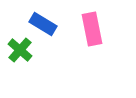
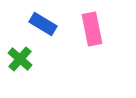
green cross: moved 9 px down
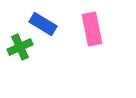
green cross: moved 12 px up; rotated 25 degrees clockwise
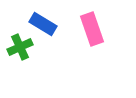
pink rectangle: rotated 8 degrees counterclockwise
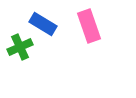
pink rectangle: moved 3 px left, 3 px up
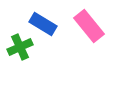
pink rectangle: rotated 20 degrees counterclockwise
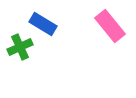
pink rectangle: moved 21 px right
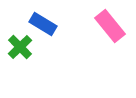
green cross: rotated 20 degrees counterclockwise
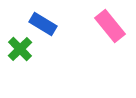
green cross: moved 2 px down
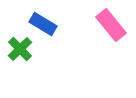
pink rectangle: moved 1 px right, 1 px up
